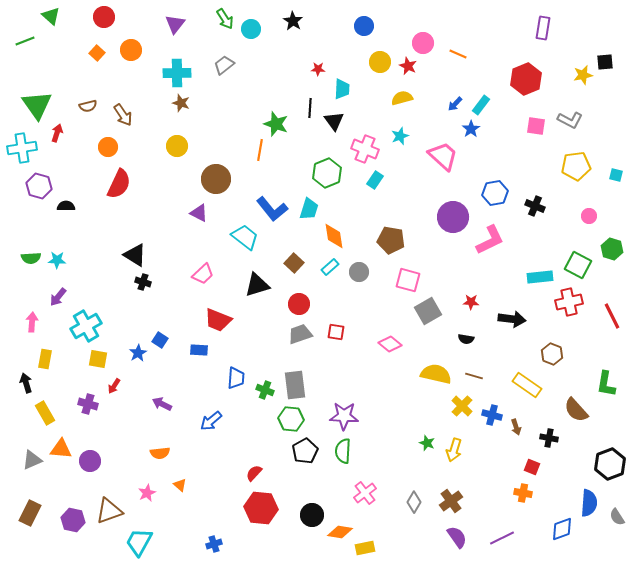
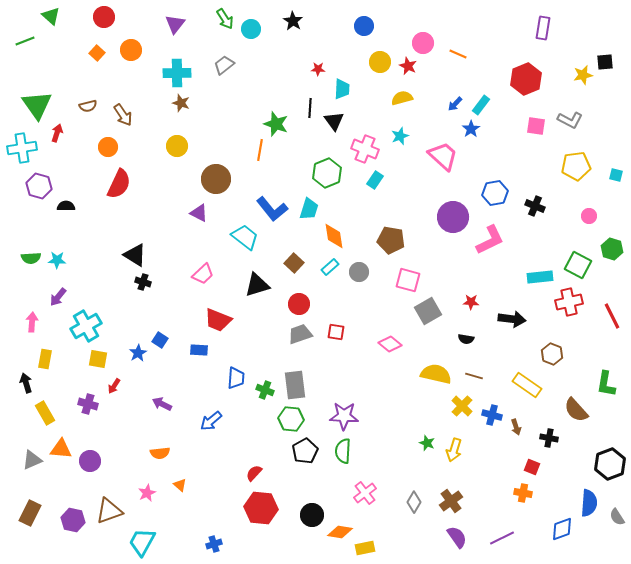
cyan trapezoid at (139, 542): moved 3 px right
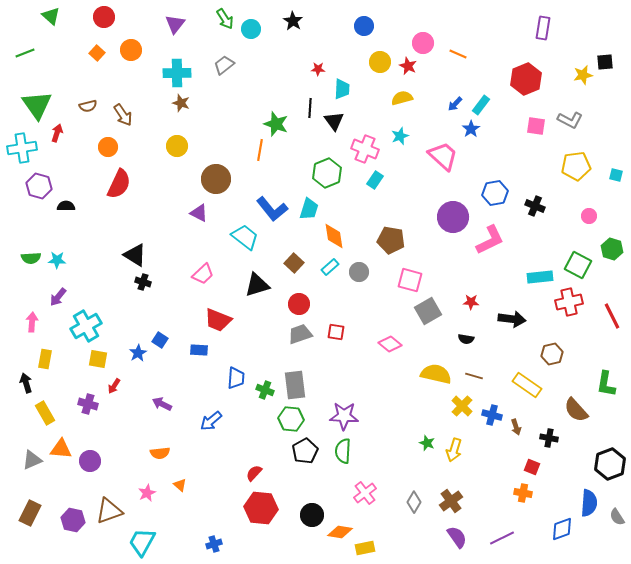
green line at (25, 41): moved 12 px down
pink square at (408, 280): moved 2 px right
brown hexagon at (552, 354): rotated 25 degrees clockwise
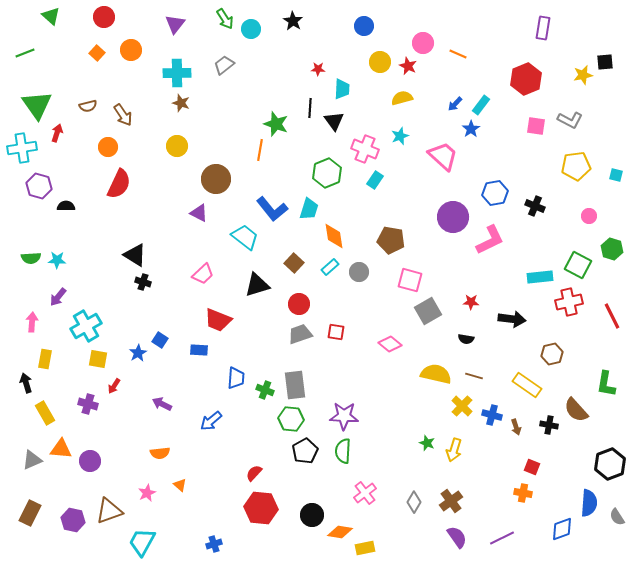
black cross at (549, 438): moved 13 px up
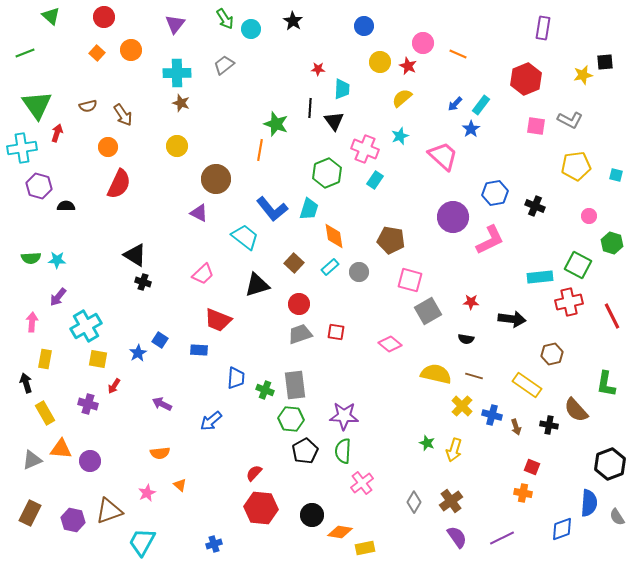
yellow semicircle at (402, 98): rotated 25 degrees counterclockwise
green hexagon at (612, 249): moved 6 px up
pink cross at (365, 493): moved 3 px left, 10 px up
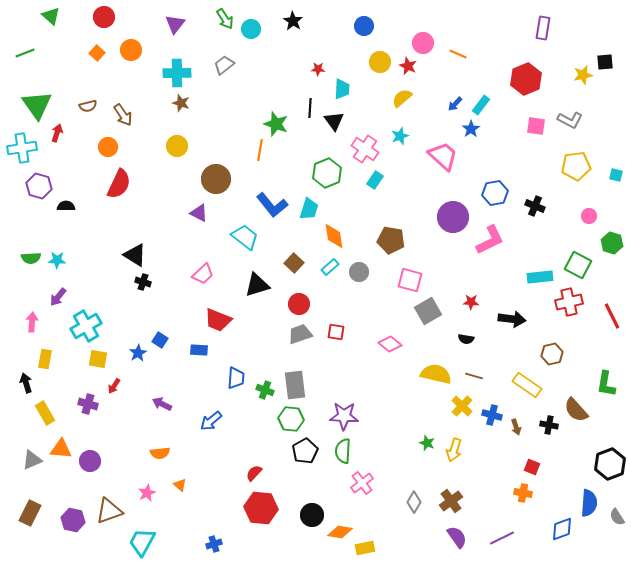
pink cross at (365, 149): rotated 12 degrees clockwise
blue L-shape at (272, 209): moved 4 px up
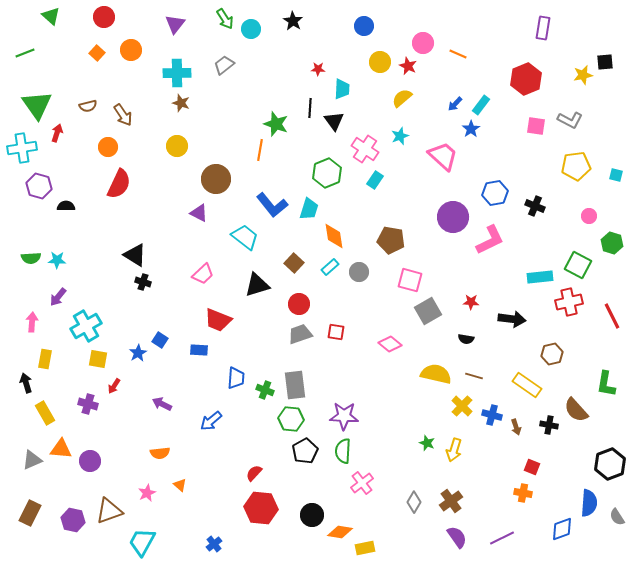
blue cross at (214, 544): rotated 21 degrees counterclockwise
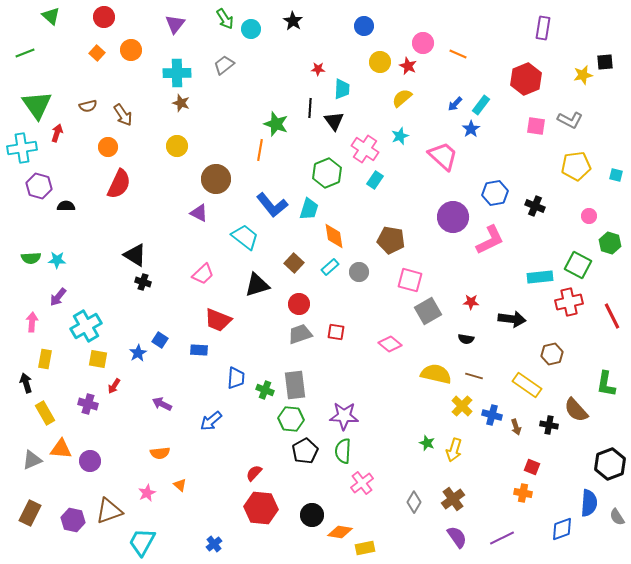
green hexagon at (612, 243): moved 2 px left
brown cross at (451, 501): moved 2 px right, 2 px up
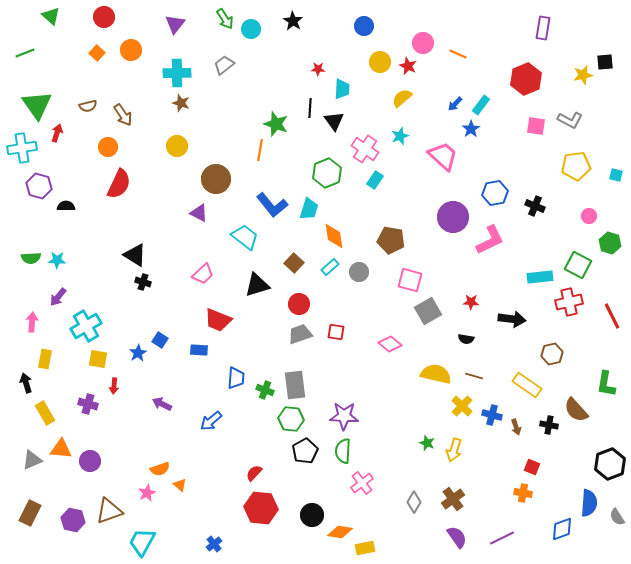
red arrow at (114, 386): rotated 28 degrees counterclockwise
orange semicircle at (160, 453): moved 16 px down; rotated 12 degrees counterclockwise
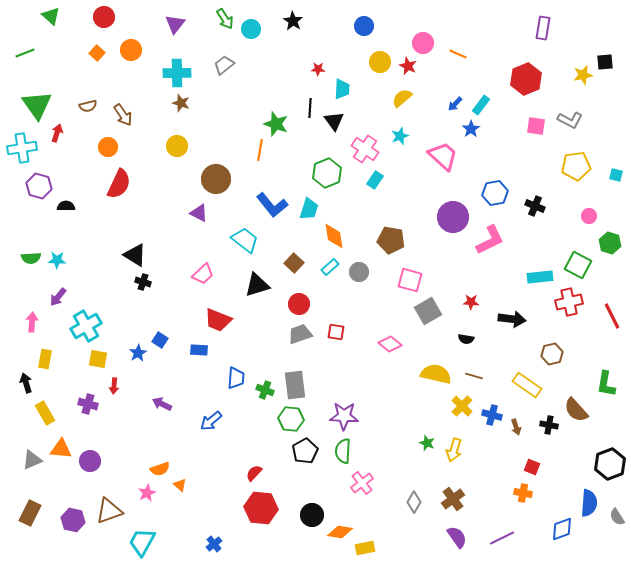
cyan trapezoid at (245, 237): moved 3 px down
